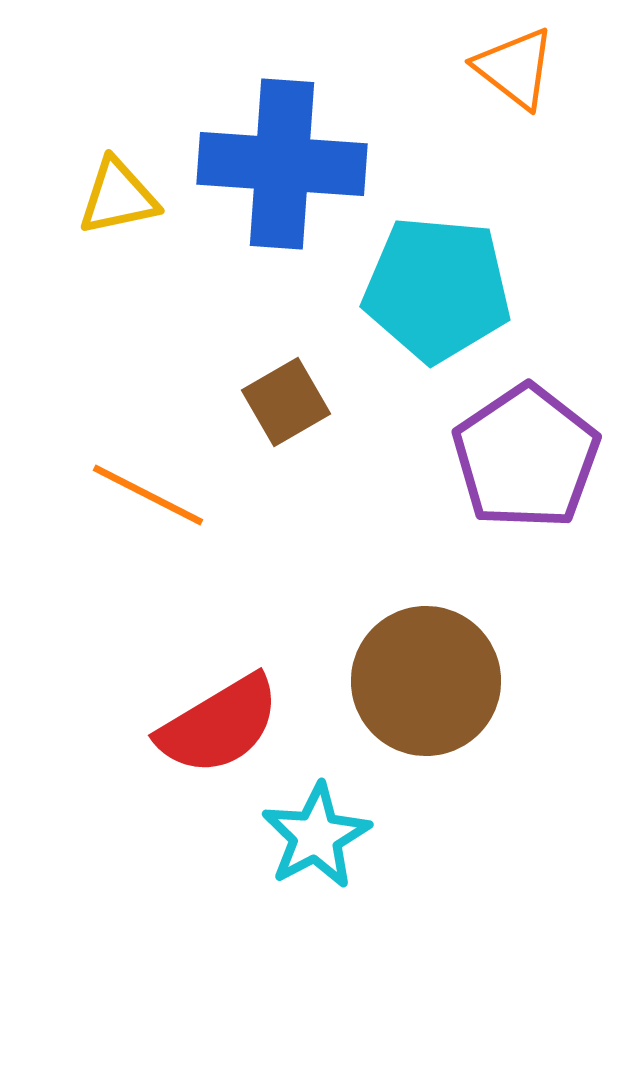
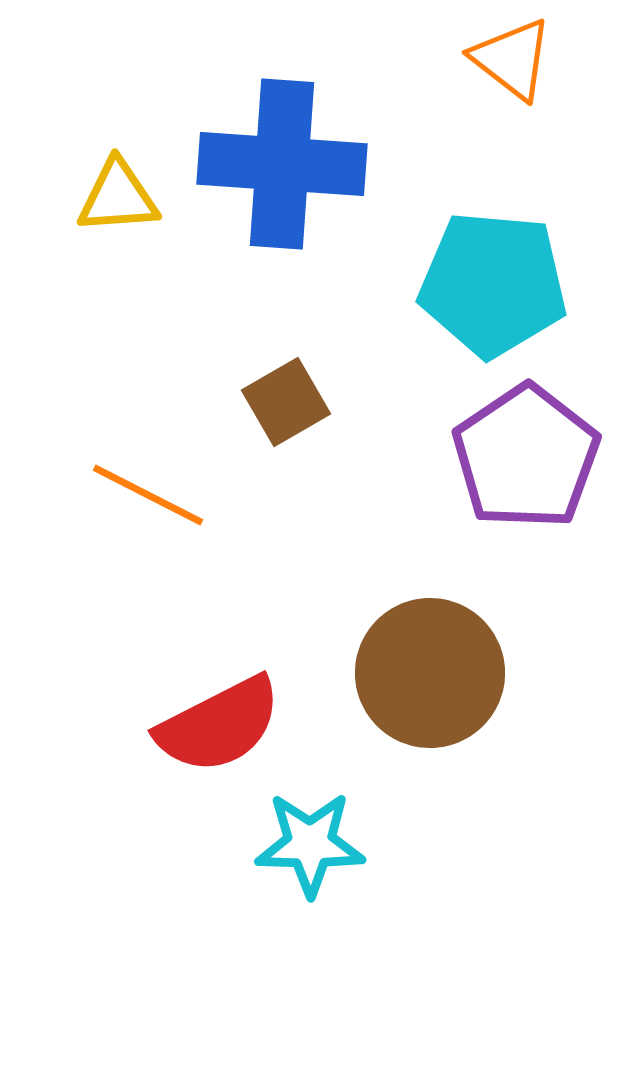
orange triangle: moved 3 px left, 9 px up
yellow triangle: rotated 8 degrees clockwise
cyan pentagon: moved 56 px right, 5 px up
brown circle: moved 4 px right, 8 px up
red semicircle: rotated 4 degrees clockwise
cyan star: moved 6 px left, 8 px down; rotated 29 degrees clockwise
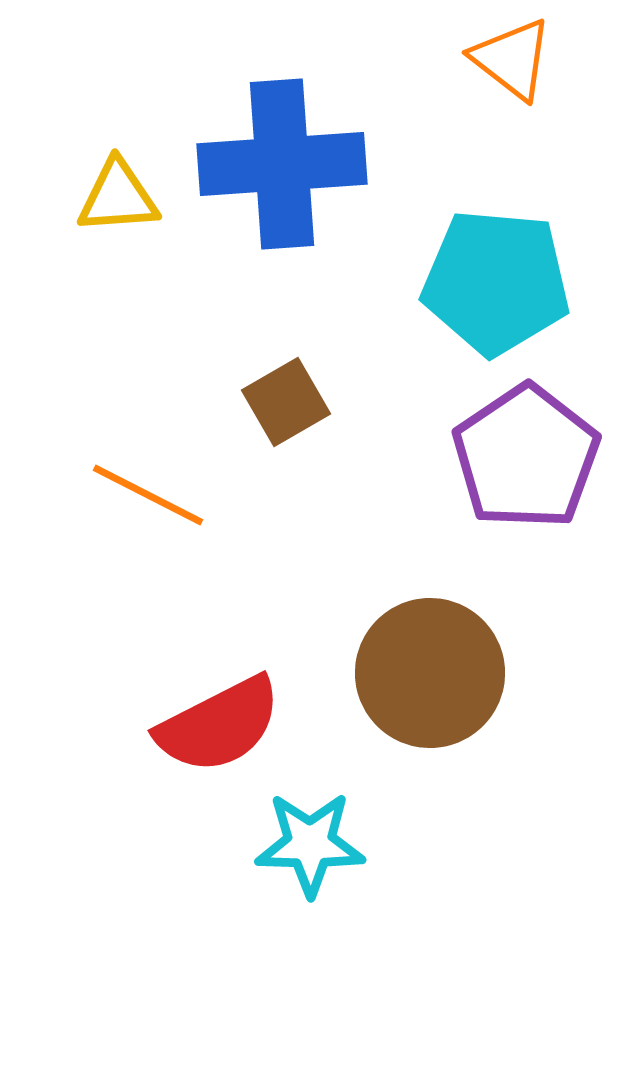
blue cross: rotated 8 degrees counterclockwise
cyan pentagon: moved 3 px right, 2 px up
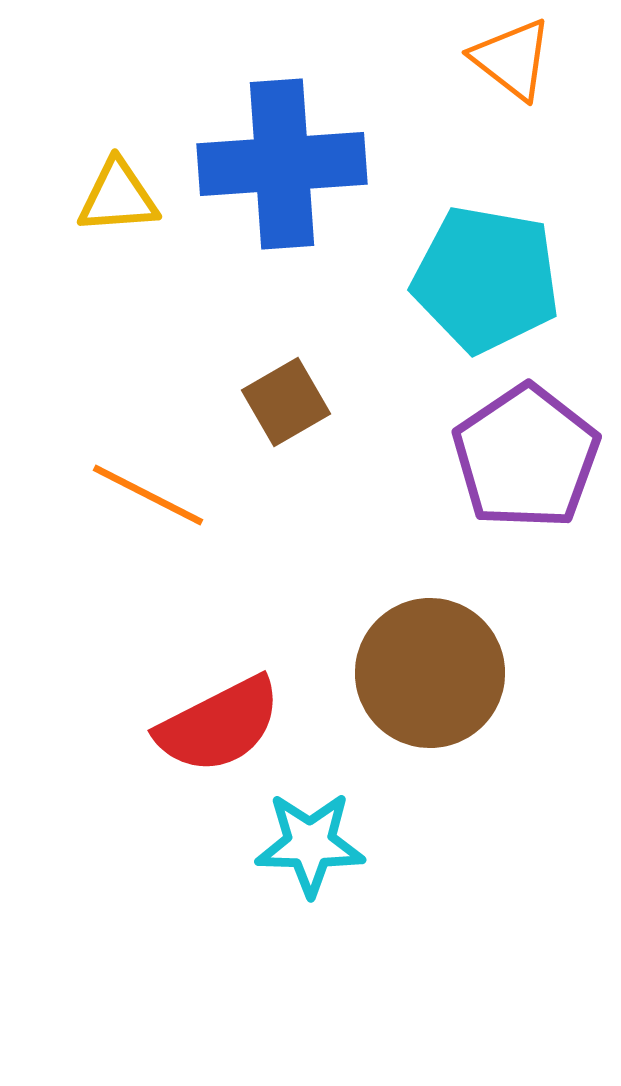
cyan pentagon: moved 10 px left, 3 px up; rotated 5 degrees clockwise
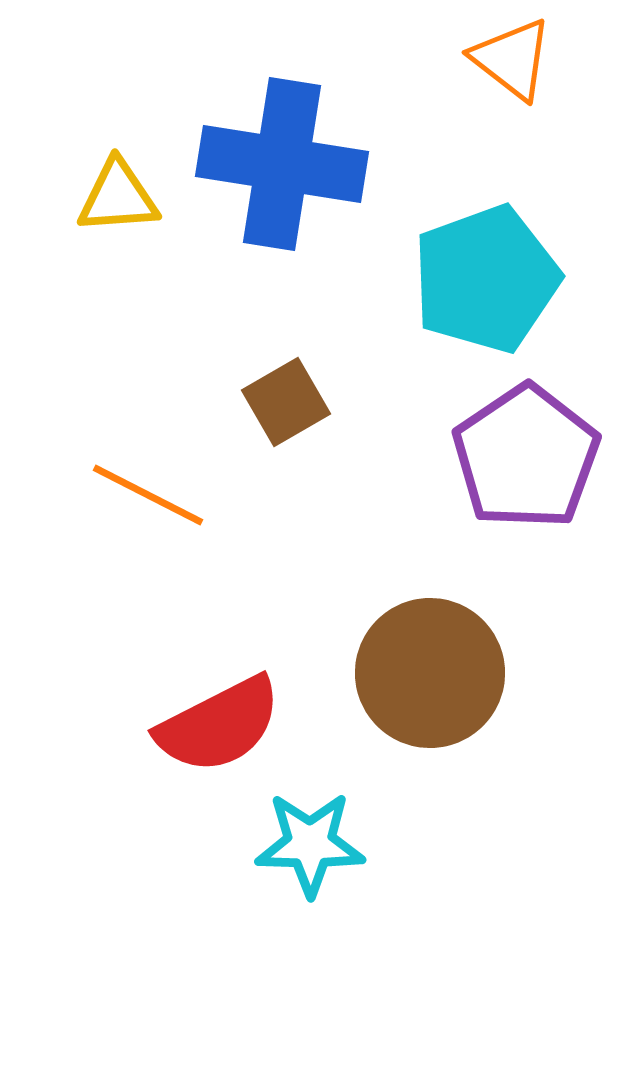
blue cross: rotated 13 degrees clockwise
cyan pentagon: rotated 30 degrees counterclockwise
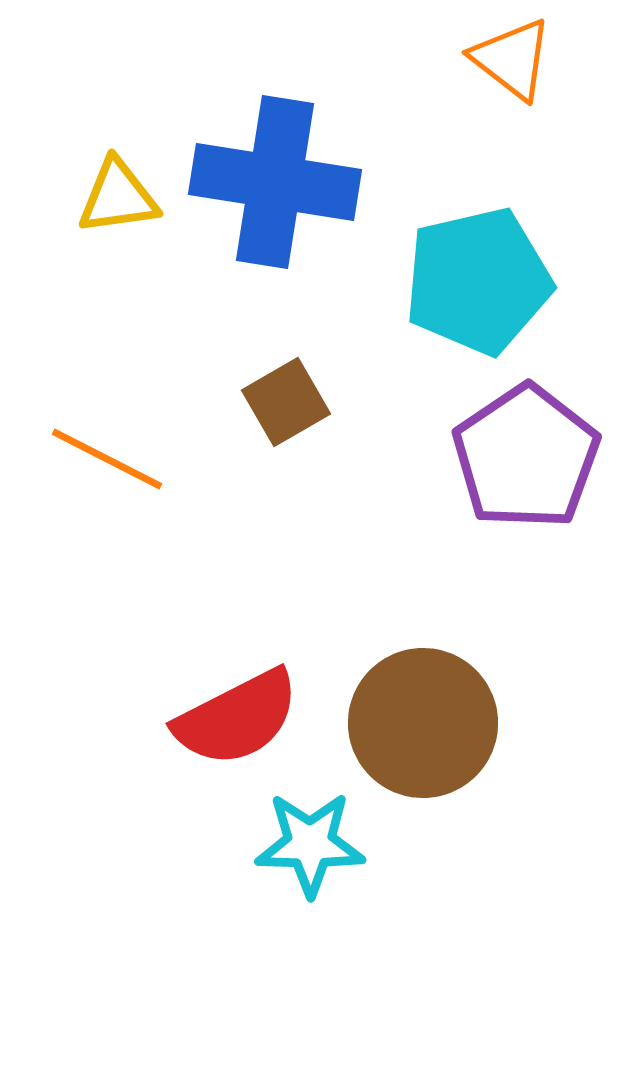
blue cross: moved 7 px left, 18 px down
yellow triangle: rotated 4 degrees counterclockwise
cyan pentagon: moved 8 px left, 2 px down; rotated 7 degrees clockwise
orange line: moved 41 px left, 36 px up
brown circle: moved 7 px left, 50 px down
red semicircle: moved 18 px right, 7 px up
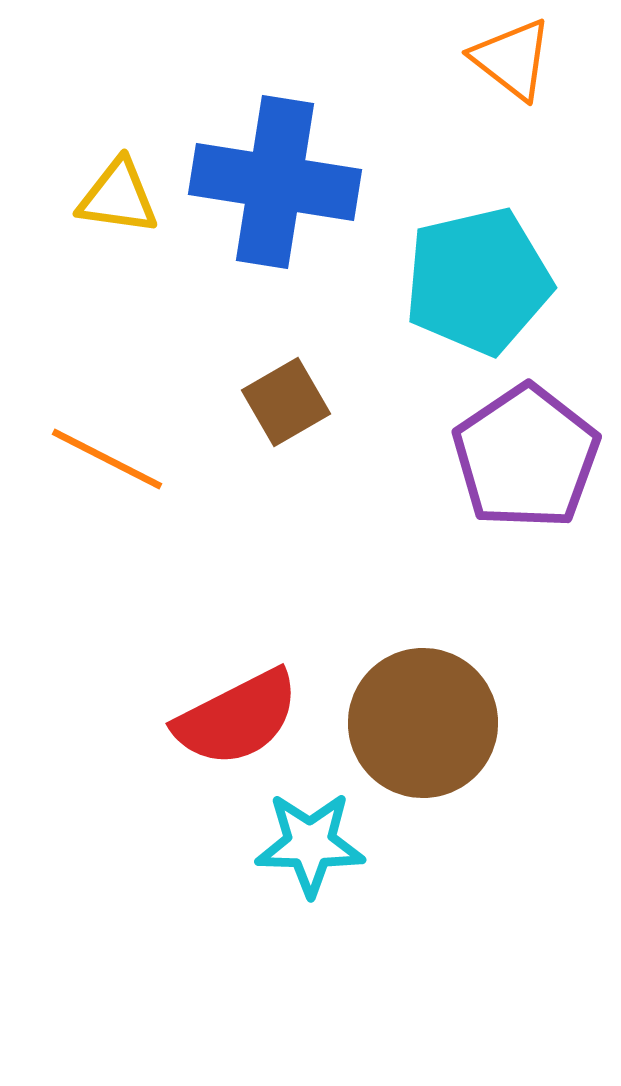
yellow triangle: rotated 16 degrees clockwise
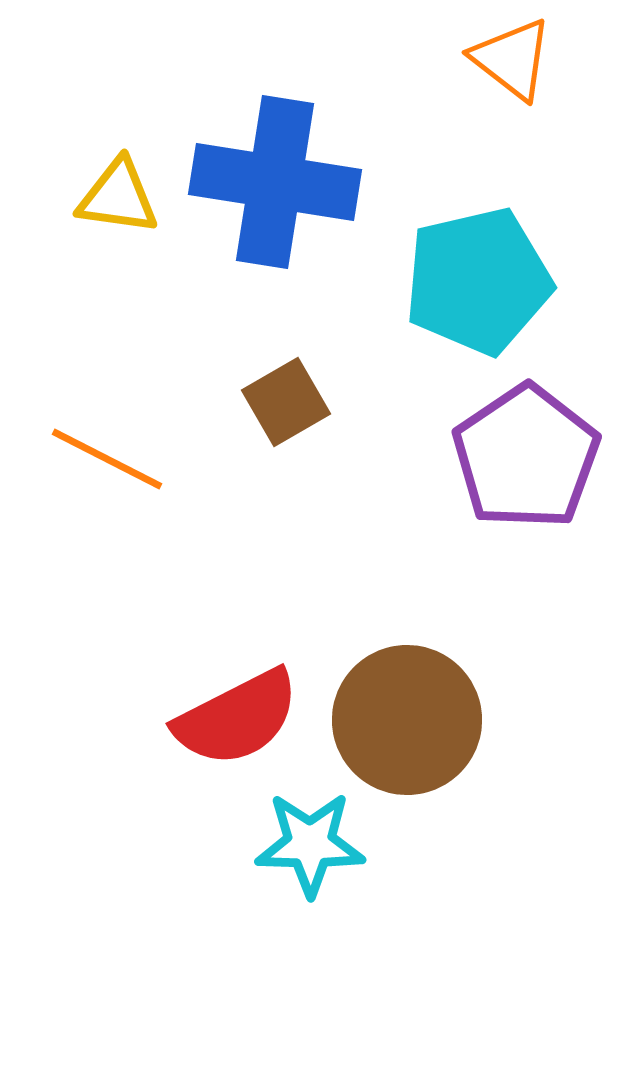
brown circle: moved 16 px left, 3 px up
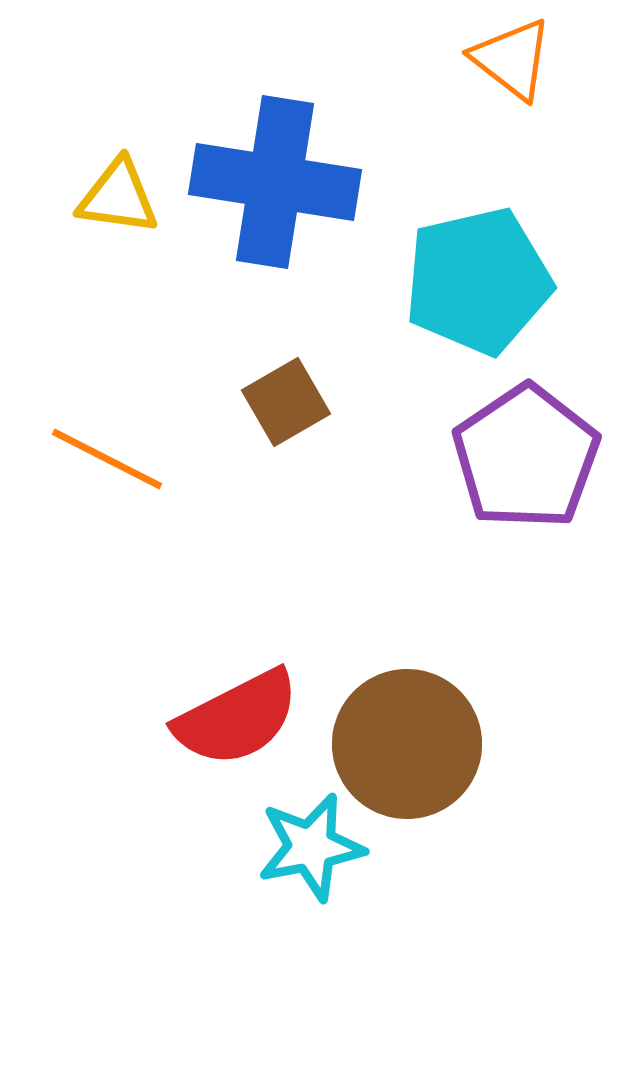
brown circle: moved 24 px down
cyan star: moved 1 px right, 3 px down; rotated 12 degrees counterclockwise
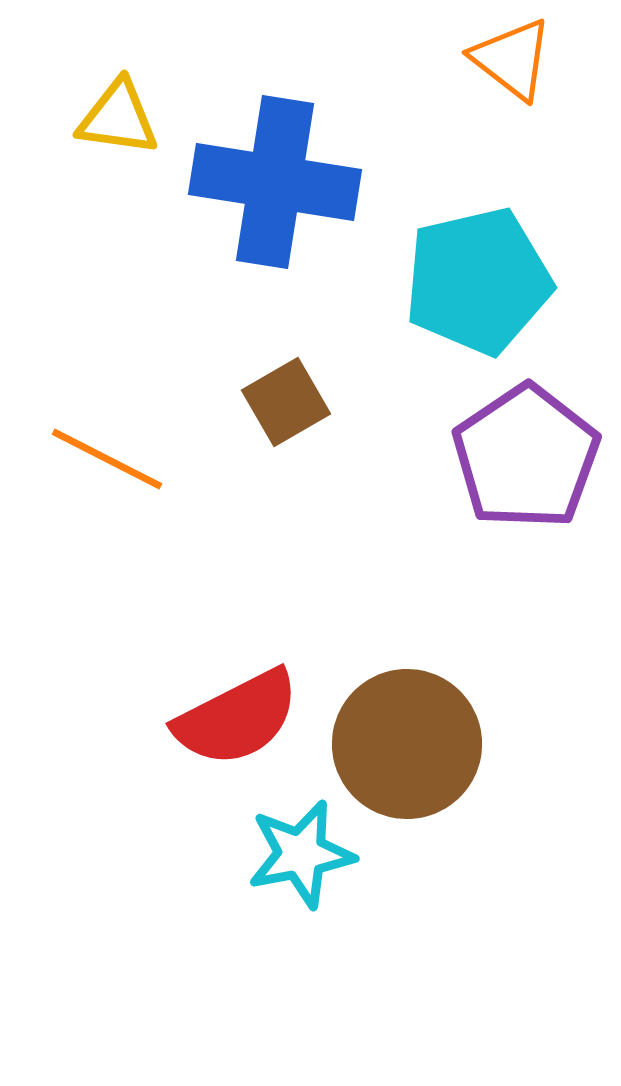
yellow triangle: moved 79 px up
cyan star: moved 10 px left, 7 px down
